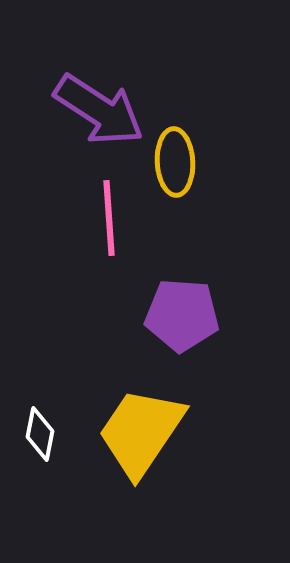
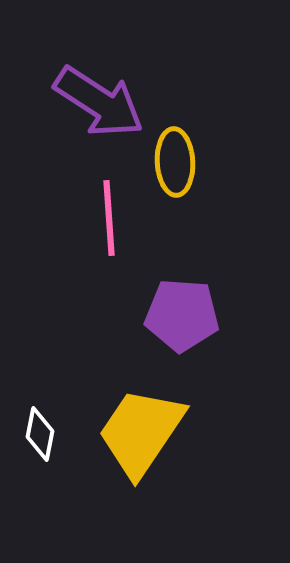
purple arrow: moved 8 px up
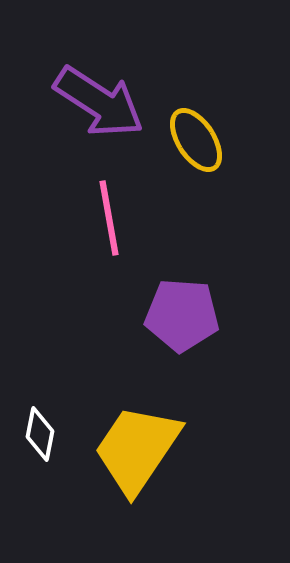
yellow ellipse: moved 21 px right, 22 px up; rotated 30 degrees counterclockwise
pink line: rotated 6 degrees counterclockwise
yellow trapezoid: moved 4 px left, 17 px down
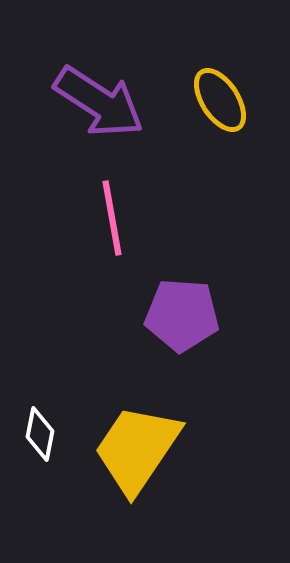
yellow ellipse: moved 24 px right, 40 px up
pink line: moved 3 px right
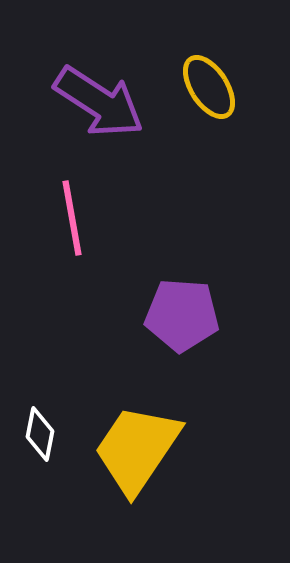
yellow ellipse: moved 11 px left, 13 px up
pink line: moved 40 px left
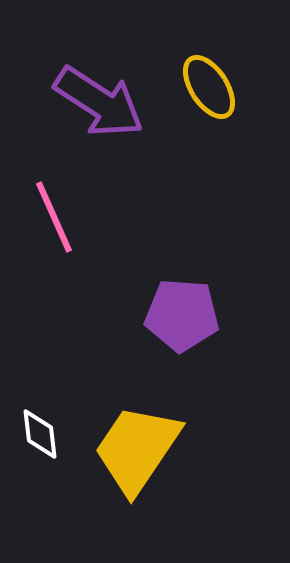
pink line: moved 18 px left, 1 px up; rotated 14 degrees counterclockwise
white diamond: rotated 18 degrees counterclockwise
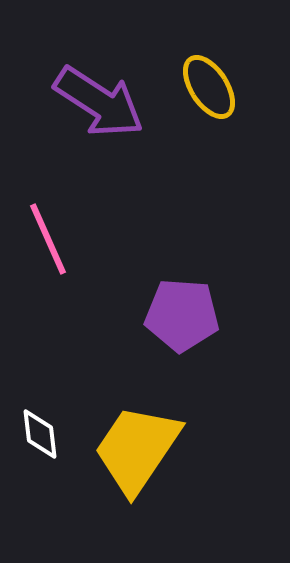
pink line: moved 6 px left, 22 px down
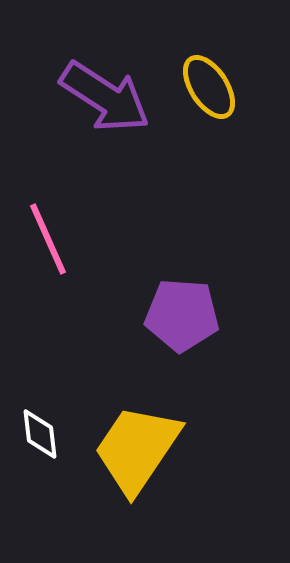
purple arrow: moved 6 px right, 5 px up
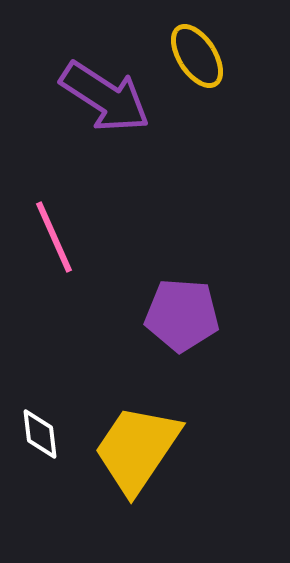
yellow ellipse: moved 12 px left, 31 px up
pink line: moved 6 px right, 2 px up
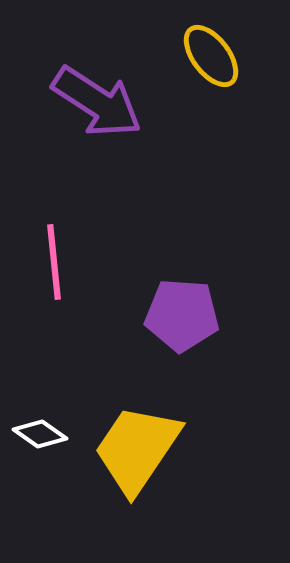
yellow ellipse: moved 14 px right; rotated 4 degrees counterclockwise
purple arrow: moved 8 px left, 5 px down
pink line: moved 25 px down; rotated 18 degrees clockwise
white diamond: rotated 48 degrees counterclockwise
